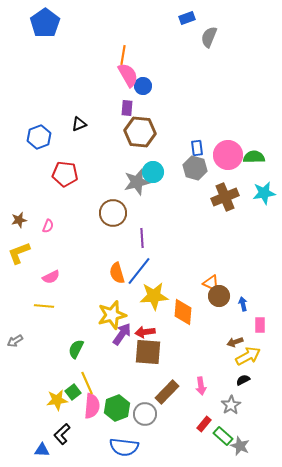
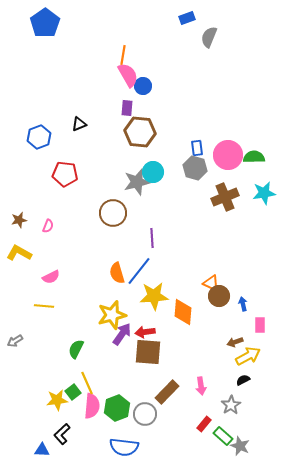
purple line at (142, 238): moved 10 px right
yellow L-shape at (19, 253): rotated 50 degrees clockwise
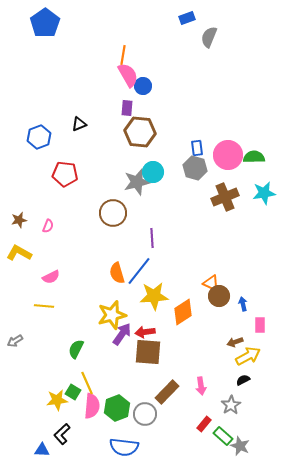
orange diamond at (183, 312): rotated 52 degrees clockwise
green square at (73, 392): rotated 21 degrees counterclockwise
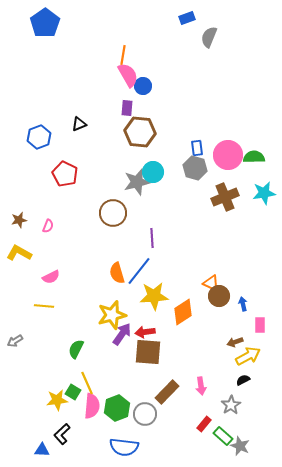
red pentagon at (65, 174): rotated 20 degrees clockwise
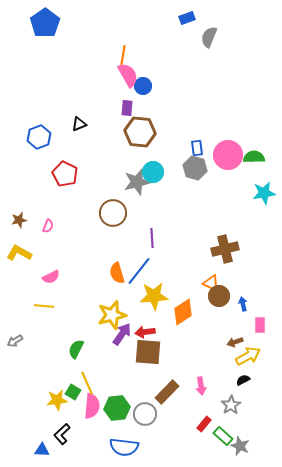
brown cross at (225, 197): moved 52 px down; rotated 8 degrees clockwise
green hexagon at (117, 408): rotated 15 degrees clockwise
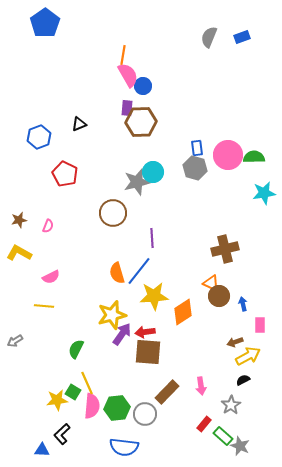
blue rectangle at (187, 18): moved 55 px right, 19 px down
brown hexagon at (140, 132): moved 1 px right, 10 px up; rotated 8 degrees counterclockwise
